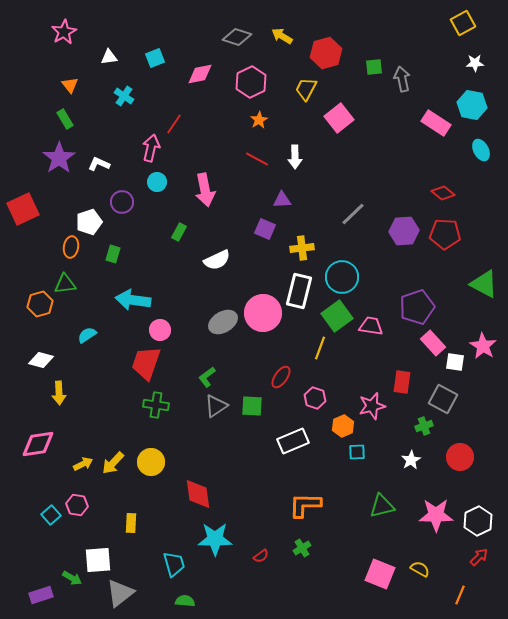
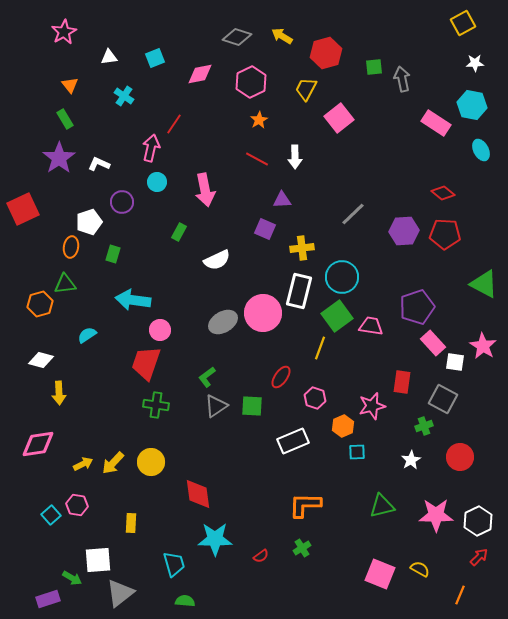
purple rectangle at (41, 595): moved 7 px right, 4 px down
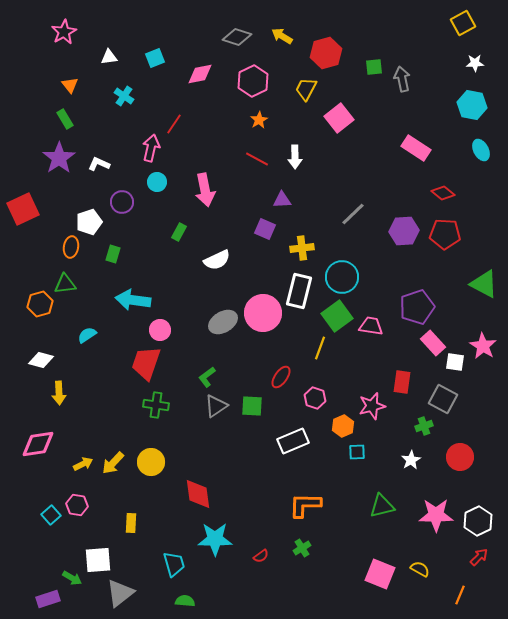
pink hexagon at (251, 82): moved 2 px right, 1 px up
pink rectangle at (436, 123): moved 20 px left, 25 px down
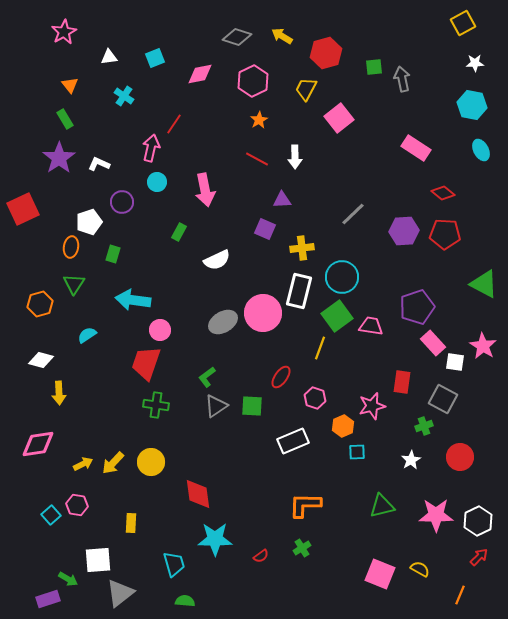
green triangle at (65, 284): moved 9 px right; rotated 50 degrees counterclockwise
green arrow at (72, 578): moved 4 px left, 1 px down
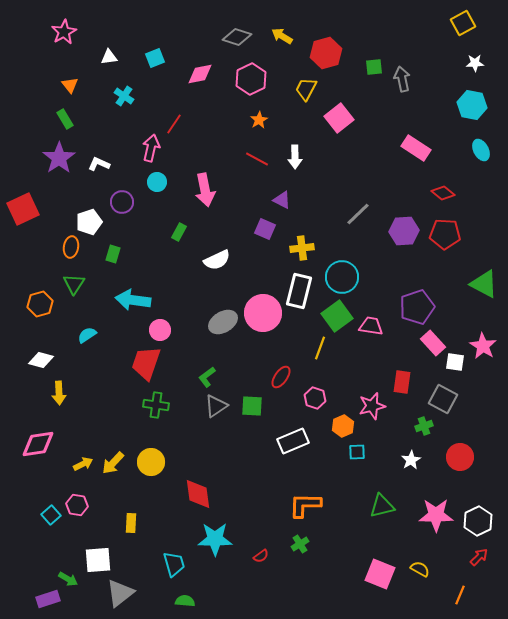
pink hexagon at (253, 81): moved 2 px left, 2 px up
purple triangle at (282, 200): rotated 30 degrees clockwise
gray line at (353, 214): moved 5 px right
green cross at (302, 548): moved 2 px left, 4 px up
